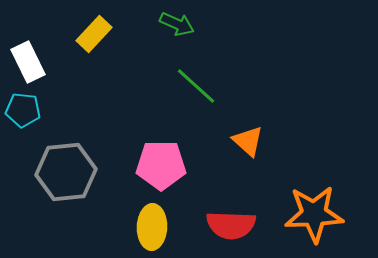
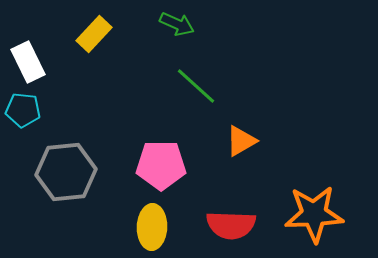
orange triangle: moved 7 px left; rotated 48 degrees clockwise
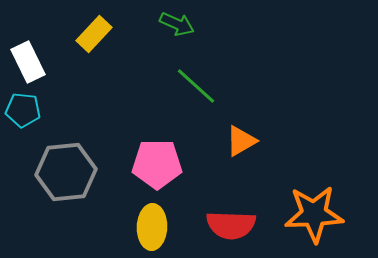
pink pentagon: moved 4 px left, 1 px up
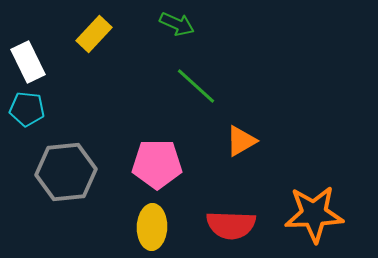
cyan pentagon: moved 4 px right, 1 px up
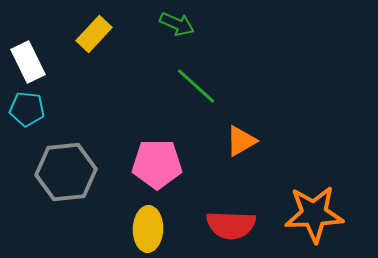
yellow ellipse: moved 4 px left, 2 px down
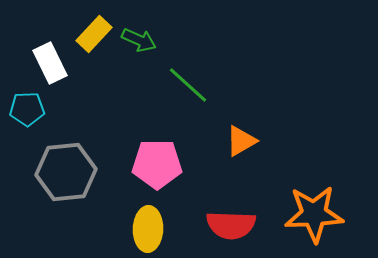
green arrow: moved 38 px left, 16 px down
white rectangle: moved 22 px right, 1 px down
green line: moved 8 px left, 1 px up
cyan pentagon: rotated 8 degrees counterclockwise
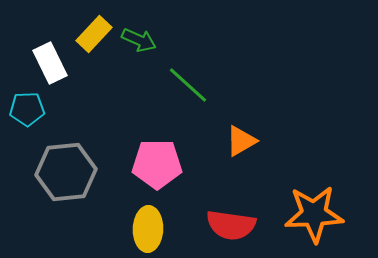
red semicircle: rotated 6 degrees clockwise
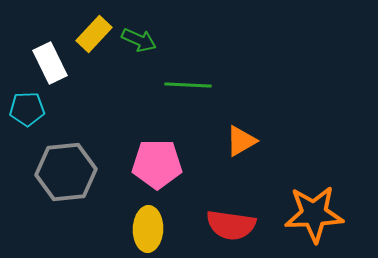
green line: rotated 39 degrees counterclockwise
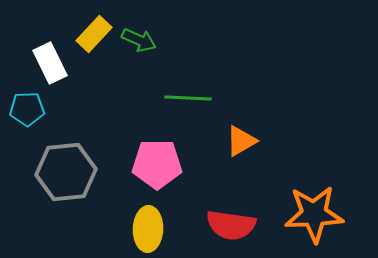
green line: moved 13 px down
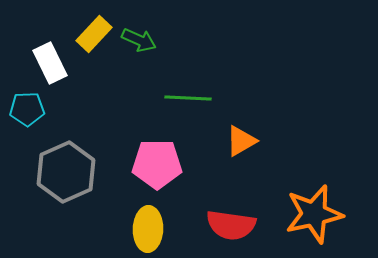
gray hexagon: rotated 18 degrees counterclockwise
orange star: rotated 10 degrees counterclockwise
